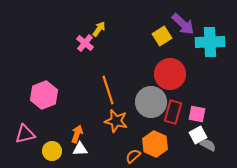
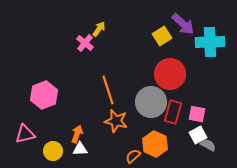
yellow circle: moved 1 px right
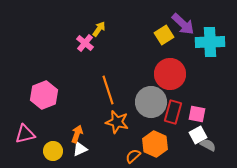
yellow square: moved 2 px right, 1 px up
orange star: moved 1 px right, 1 px down
white triangle: rotated 21 degrees counterclockwise
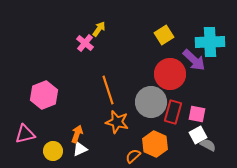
purple arrow: moved 11 px right, 36 px down
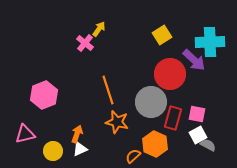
yellow square: moved 2 px left
red rectangle: moved 6 px down
